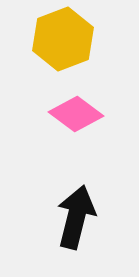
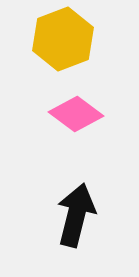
black arrow: moved 2 px up
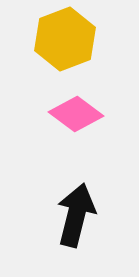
yellow hexagon: moved 2 px right
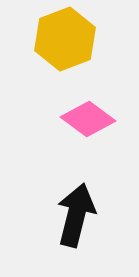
pink diamond: moved 12 px right, 5 px down
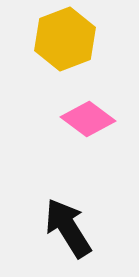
black arrow: moved 8 px left, 13 px down; rotated 46 degrees counterclockwise
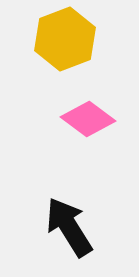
black arrow: moved 1 px right, 1 px up
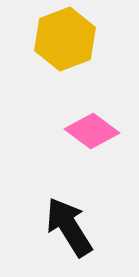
pink diamond: moved 4 px right, 12 px down
